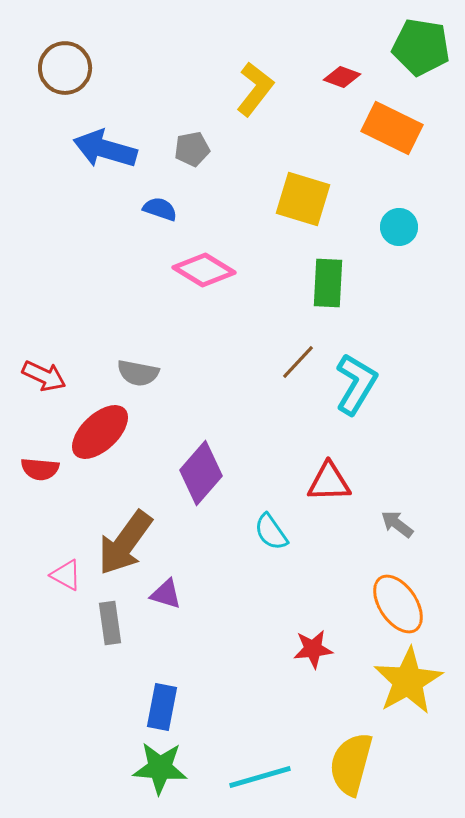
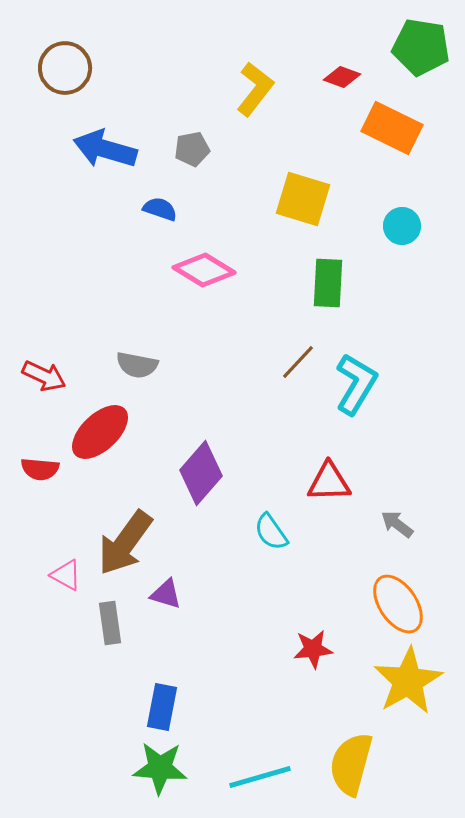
cyan circle: moved 3 px right, 1 px up
gray semicircle: moved 1 px left, 8 px up
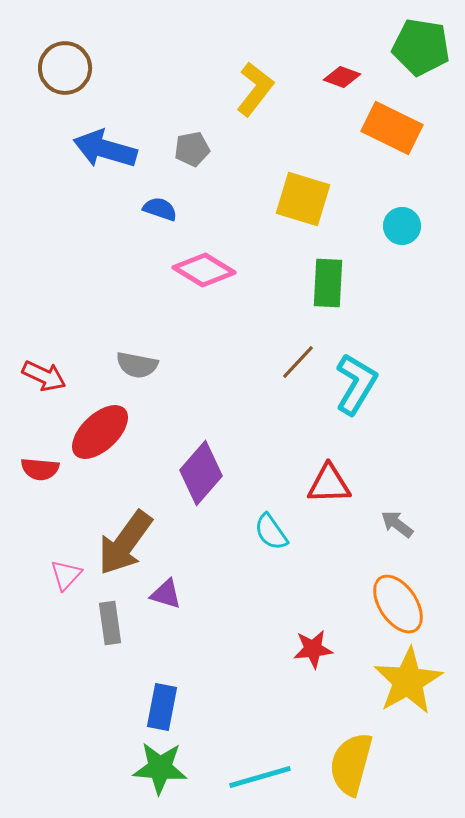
red triangle: moved 2 px down
pink triangle: rotated 44 degrees clockwise
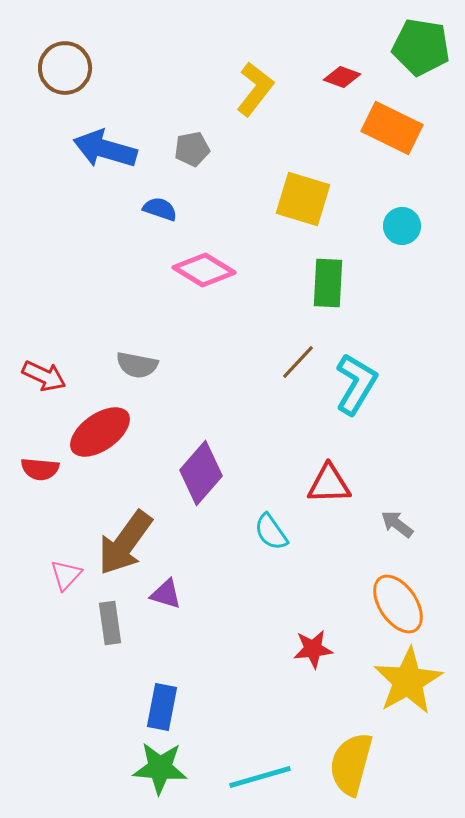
red ellipse: rotated 8 degrees clockwise
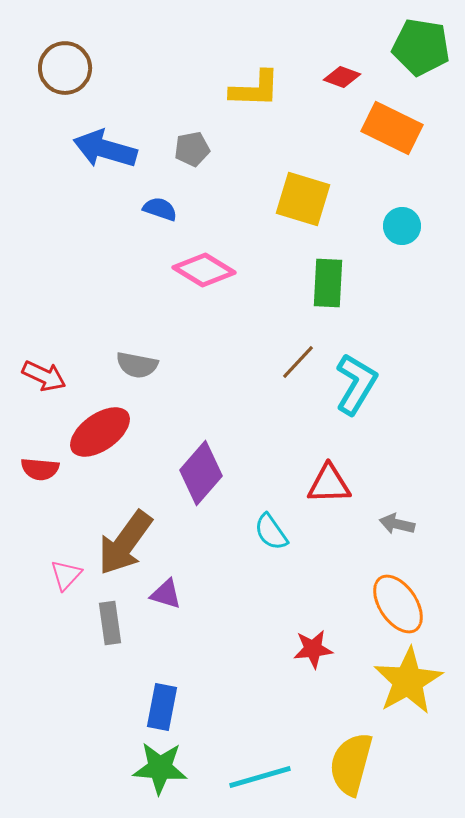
yellow L-shape: rotated 54 degrees clockwise
gray arrow: rotated 24 degrees counterclockwise
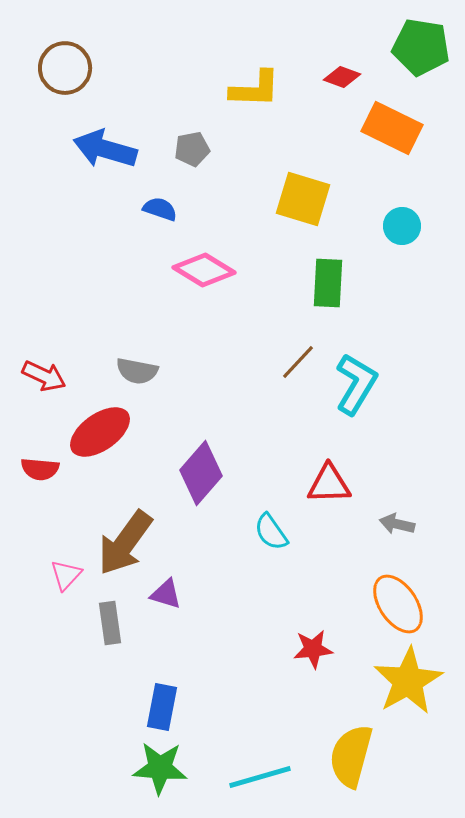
gray semicircle: moved 6 px down
yellow semicircle: moved 8 px up
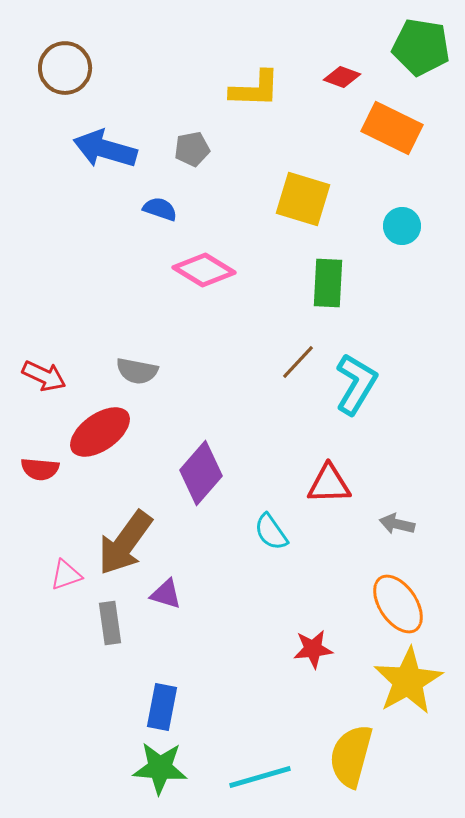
pink triangle: rotated 28 degrees clockwise
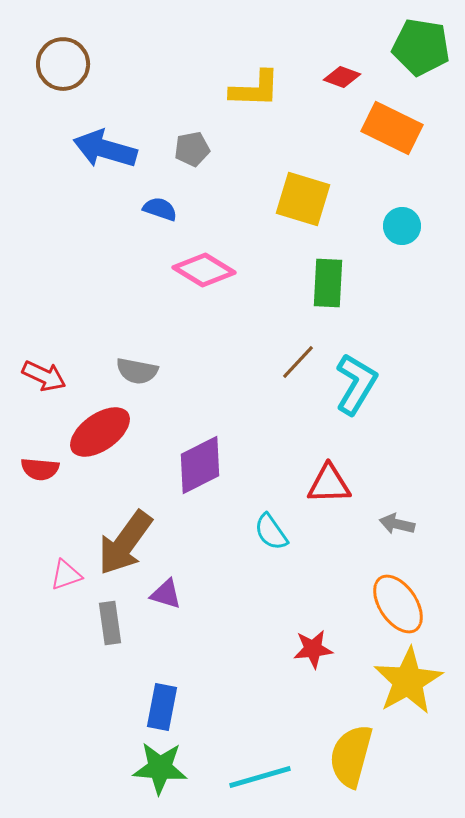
brown circle: moved 2 px left, 4 px up
purple diamond: moved 1 px left, 8 px up; rotated 22 degrees clockwise
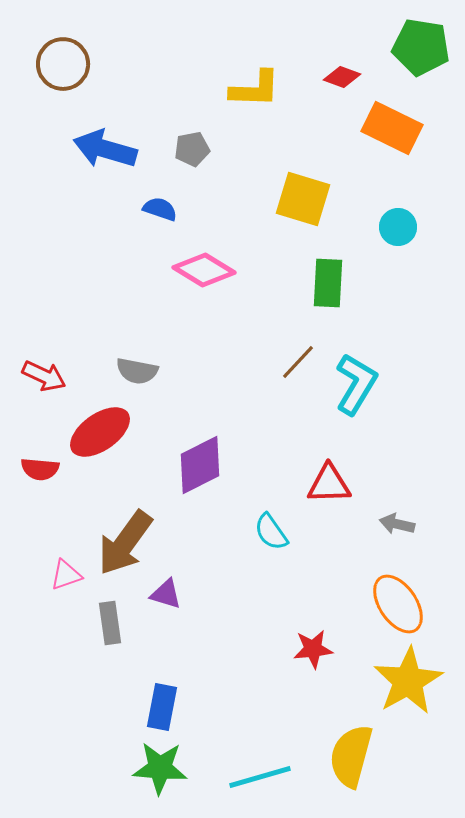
cyan circle: moved 4 px left, 1 px down
